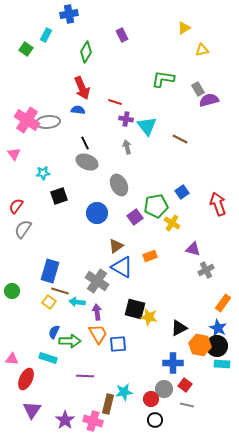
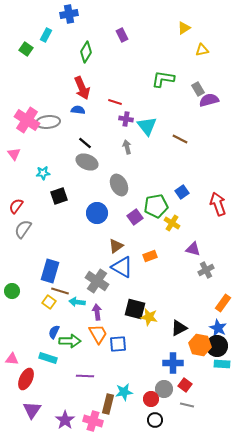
black line at (85, 143): rotated 24 degrees counterclockwise
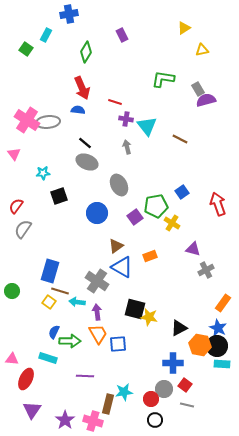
purple semicircle at (209, 100): moved 3 px left
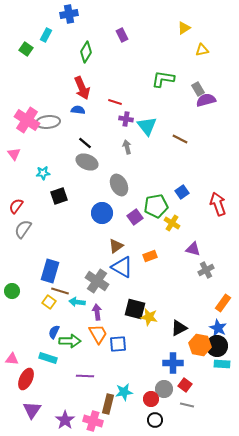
blue circle at (97, 213): moved 5 px right
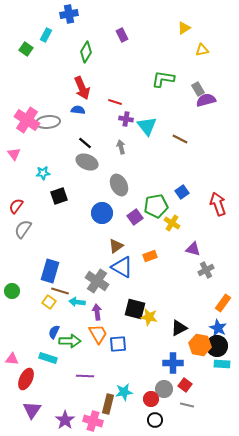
gray arrow at (127, 147): moved 6 px left
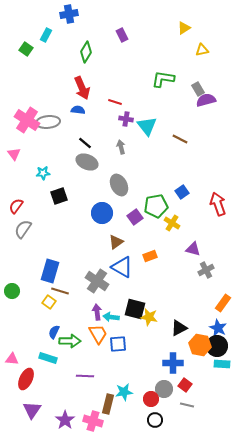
brown triangle at (116, 246): moved 4 px up
cyan arrow at (77, 302): moved 34 px right, 15 px down
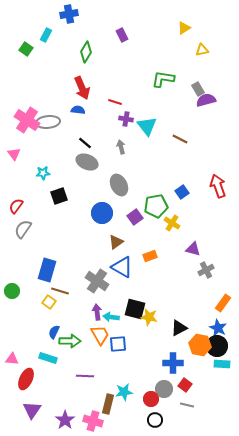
red arrow at (218, 204): moved 18 px up
blue rectangle at (50, 271): moved 3 px left, 1 px up
orange trapezoid at (98, 334): moved 2 px right, 1 px down
